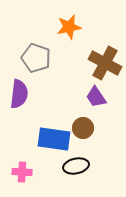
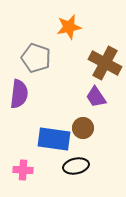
pink cross: moved 1 px right, 2 px up
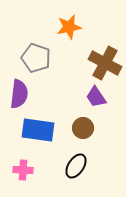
blue rectangle: moved 16 px left, 9 px up
black ellipse: rotated 45 degrees counterclockwise
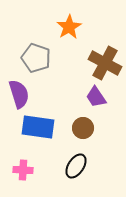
orange star: rotated 20 degrees counterclockwise
purple semicircle: rotated 24 degrees counterclockwise
blue rectangle: moved 3 px up
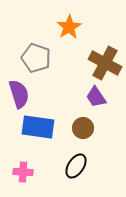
pink cross: moved 2 px down
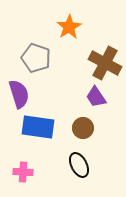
black ellipse: moved 3 px right, 1 px up; rotated 60 degrees counterclockwise
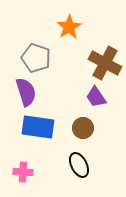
purple semicircle: moved 7 px right, 2 px up
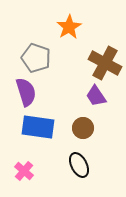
purple trapezoid: moved 1 px up
pink cross: moved 1 px right, 1 px up; rotated 36 degrees clockwise
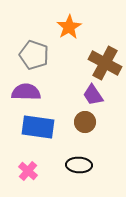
gray pentagon: moved 2 px left, 3 px up
purple semicircle: rotated 72 degrees counterclockwise
purple trapezoid: moved 3 px left, 1 px up
brown circle: moved 2 px right, 6 px up
black ellipse: rotated 60 degrees counterclockwise
pink cross: moved 4 px right
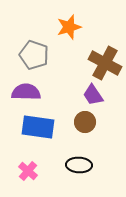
orange star: rotated 15 degrees clockwise
